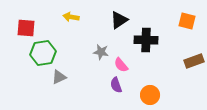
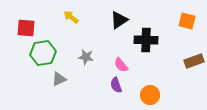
yellow arrow: rotated 28 degrees clockwise
gray star: moved 15 px left, 5 px down
gray triangle: moved 2 px down
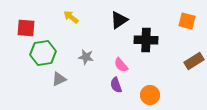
brown rectangle: rotated 12 degrees counterclockwise
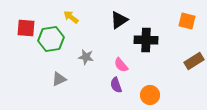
green hexagon: moved 8 px right, 14 px up
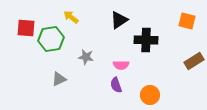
pink semicircle: rotated 49 degrees counterclockwise
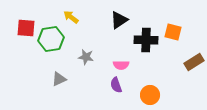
orange square: moved 14 px left, 11 px down
brown rectangle: moved 1 px down
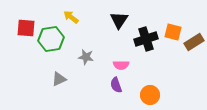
black triangle: rotated 24 degrees counterclockwise
black cross: moved 1 px up; rotated 20 degrees counterclockwise
brown rectangle: moved 20 px up
